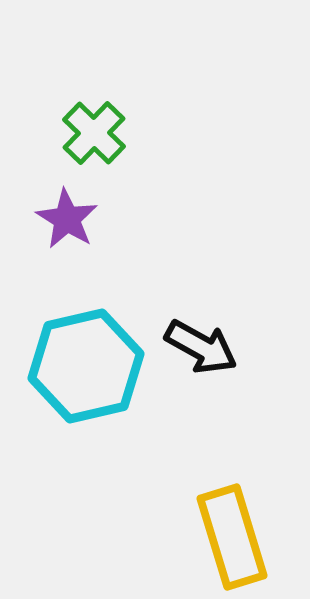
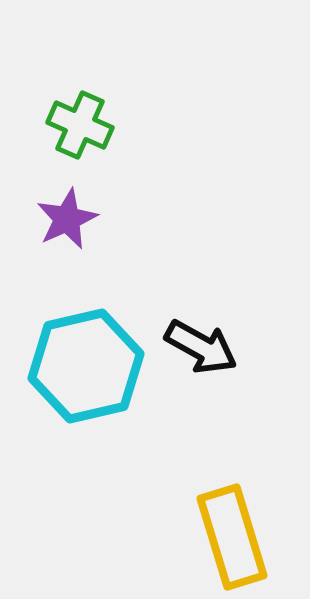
green cross: moved 14 px left, 8 px up; rotated 20 degrees counterclockwise
purple star: rotated 16 degrees clockwise
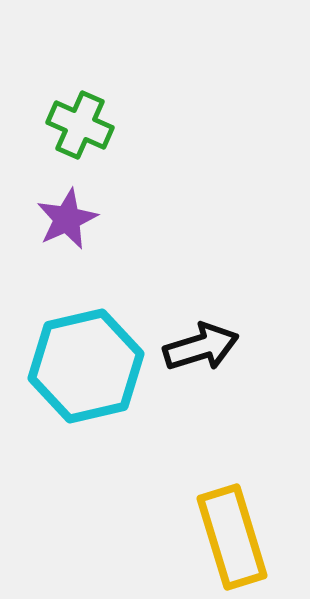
black arrow: rotated 46 degrees counterclockwise
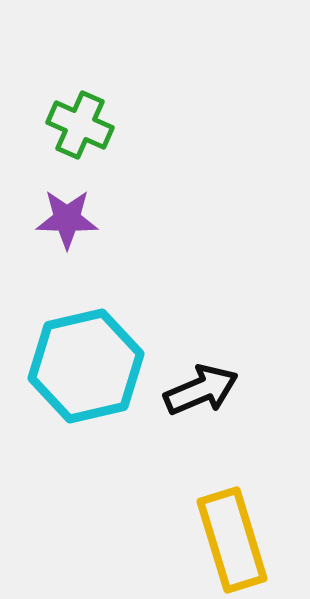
purple star: rotated 26 degrees clockwise
black arrow: moved 43 px down; rotated 6 degrees counterclockwise
yellow rectangle: moved 3 px down
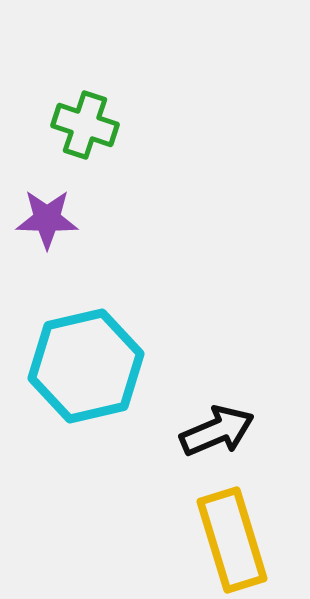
green cross: moved 5 px right; rotated 6 degrees counterclockwise
purple star: moved 20 px left
black arrow: moved 16 px right, 41 px down
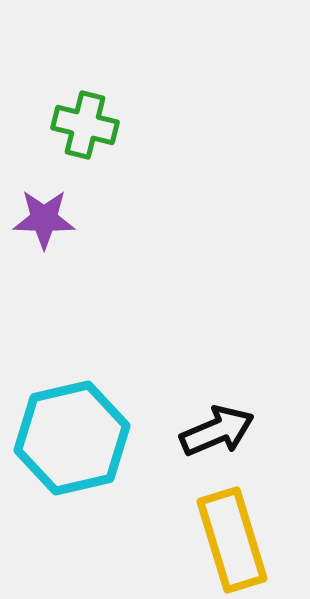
green cross: rotated 4 degrees counterclockwise
purple star: moved 3 px left
cyan hexagon: moved 14 px left, 72 px down
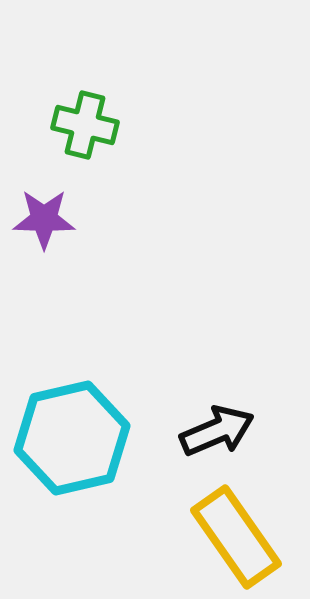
yellow rectangle: moved 4 px right, 3 px up; rotated 18 degrees counterclockwise
